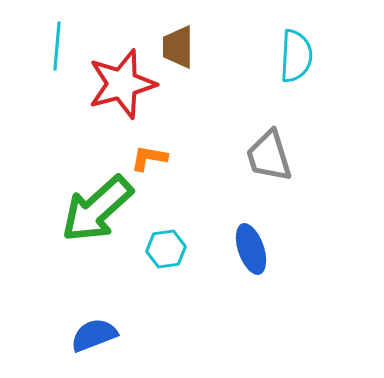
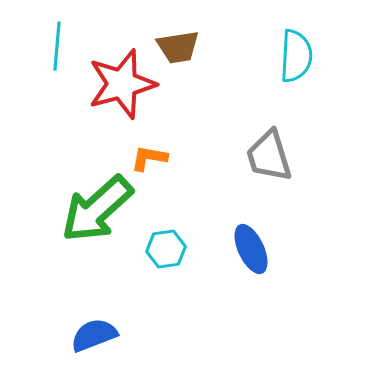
brown trapezoid: rotated 99 degrees counterclockwise
blue ellipse: rotated 6 degrees counterclockwise
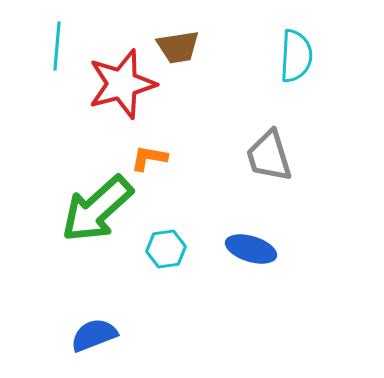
blue ellipse: rotated 48 degrees counterclockwise
